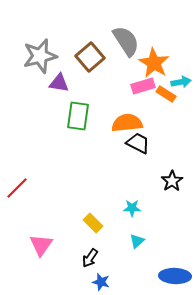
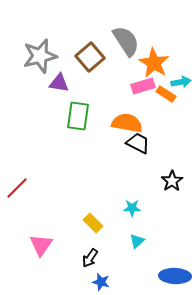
orange semicircle: rotated 16 degrees clockwise
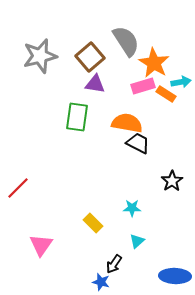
purple triangle: moved 36 px right, 1 px down
green rectangle: moved 1 px left, 1 px down
red line: moved 1 px right
black arrow: moved 24 px right, 6 px down
